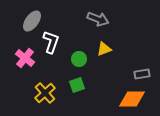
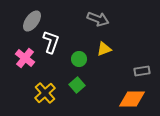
gray rectangle: moved 3 px up
green square: rotated 21 degrees counterclockwise
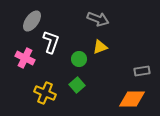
yellow triangle: moved 4 px left, 2 px up
pink cross: rotated 12 degrees counterclockwise
yellow cross: rotated 25 degrees counterclockwise
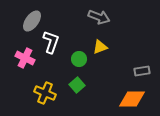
gray arrow: moved 1 px right, 2 px up
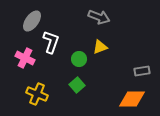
yellow cross: moved 8 px left, 1 px down
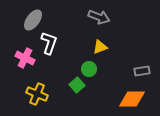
gray ellipse: moved 1 px right, 1 px up
white L-shape: moved 2 px left, 1 px down
green circle: moved 10 px right, 10 px down
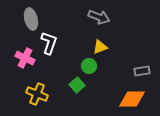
gray ellipse: moved 2 px left, 1 px up; rotated 50 degrees counterclockwise
green circle: moved 3 px up
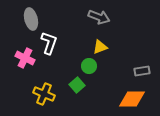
yellow cross: moved 7 px right
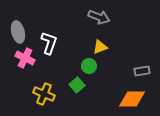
gray ellipse: moved 13 px left, 13 px down
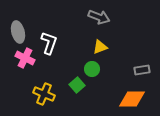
green circle: moved 3 px right, 3 px down
gray rectangle: moved 1 px up
